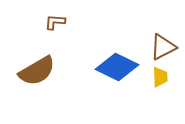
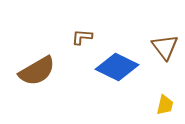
brown L-shape: moved 27 px right, 15 px down
brown triangle: moved 2 px right; rotated 40 degrees counterclockwise
yellow trapezoid: moved 5 px right, 28 px down; rotated 15 degrees clockwise
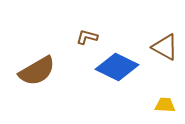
brown L-shape: moved 5 px right; rotated 10 degrees clockwise
brown triangle: rotated 24 degrees counterclockwise
yellow trapezoid: rotated 100 degrees counterclockwise
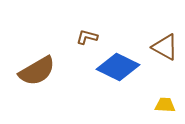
blue diamond: moved 1 px right
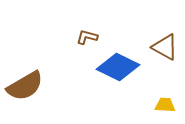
brown semicircle: moved 12 px left, 15 px down
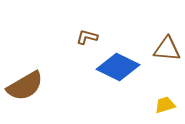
brown triangle: moved 2 px right, 2 px down; rotated 24 degrees counterclockwise
yellow trapezoid: rotated 20 degrees counterclockwise
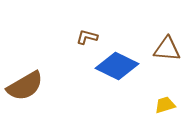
blue diamond: moved 1 px left, 1 px up
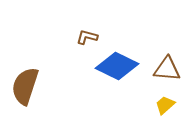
brown triangle: moved 20 px down
brown semicircle: rotated 138 degrees clockwise
yellow trapezoid: rotated 25 degrees counterclockwise
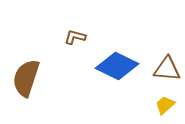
brown L-shape: moved 12 px left
brown semicircle: moved 1 px right, 8 px up
